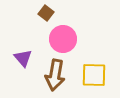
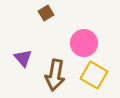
brown square: rotated 21 degrees clockwise
pink circle: moved 21 px right, 4 px down
yellow square: rotated 28 degrees clockwise
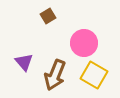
brown square: moved 2 px right, 3 px down
purple triangle: moved 1 px right, 4 px down
brown arrow: rotated 12 degrees clockwise
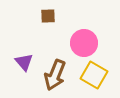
brown square: rotated 28 degrees clockwise
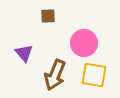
purple triangle: moved 9 px up
yellow square: rotated 20 degrees counterclockwise
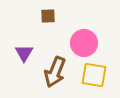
purple triangle: rotated 12 degrees clockwise
brown arrow: moved 3 px up
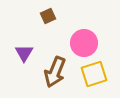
brown square: rotated 21 degrees counterclockwise
yellow square: moved 1 px up; rotated 28 degrees counterclockwise
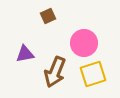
purple triangle: moved 1 px right, 1 px down; rotated 48 degrees clockwise
yellow square: moved 1 px left
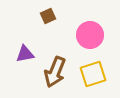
pink circle: moved 6 px right, 8 px up
